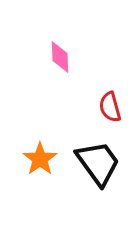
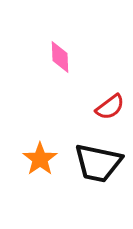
red semicircle: rotated 112 degrees counterclockwise
black trapezoid: rotated 138 degrees clockwise
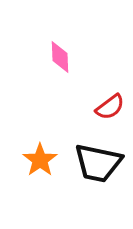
orange star: moved 1 px down
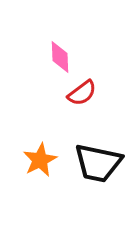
red semicircle: moved 28 px left, 14 px up
orange star: rotated 8 degrees clockwise
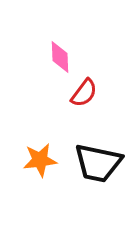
red semicircle: moved 2 px right; rotated 16 degrees counterclockwise
orange star: rotated 20 degrees clockwise
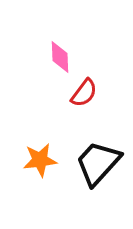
black trapezoid: rotated 120 degrees clockwise
